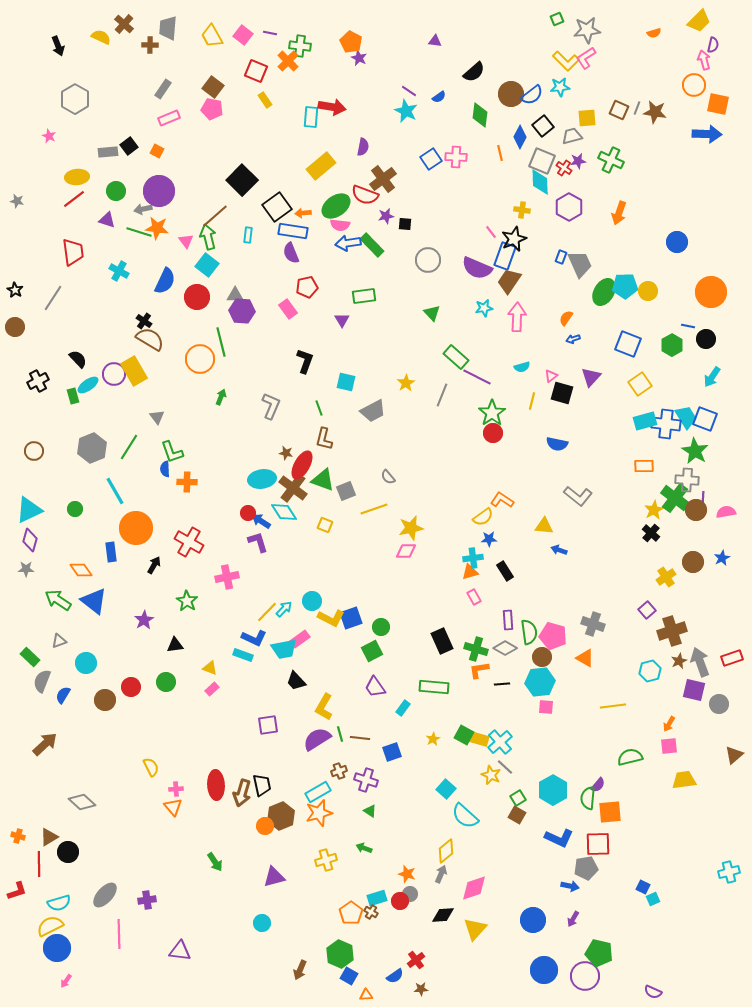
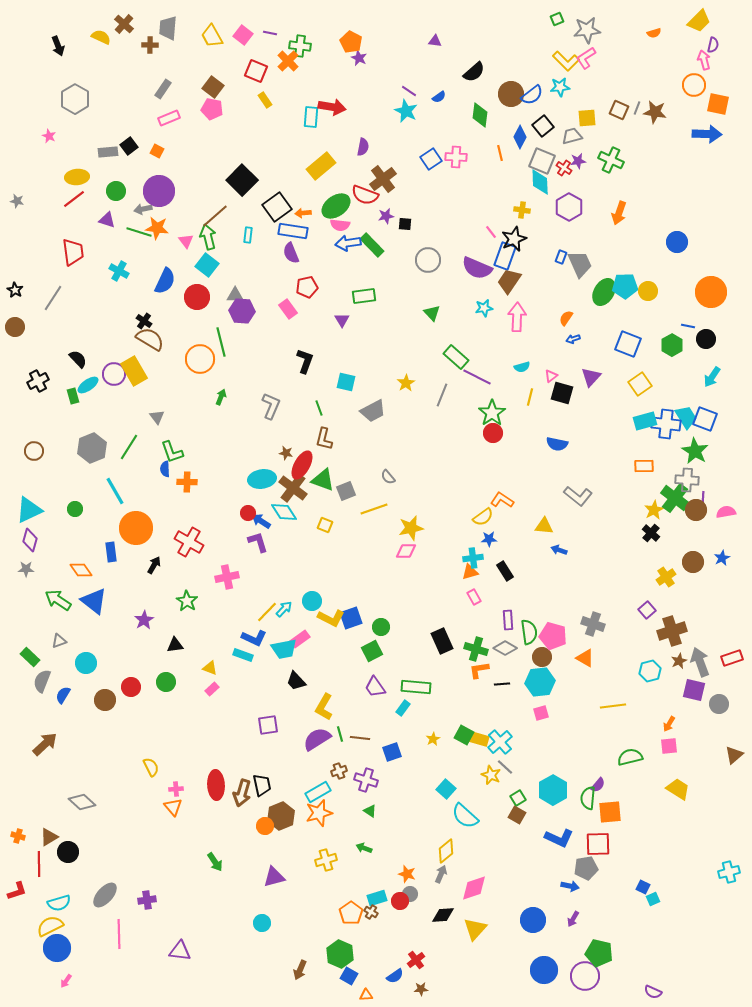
yellow line at (532, 401): moved 2 px left, 4 px up
green rectangle at (434, 687): moved 18 px left
pink square at (546, 707): moved 5 px left, 6 px down; rotated 21 degrees counterclockwise
yellow trapezoid at (684, 780): moved 6 px left, 9 px down; rotated 40 degrees clockwise
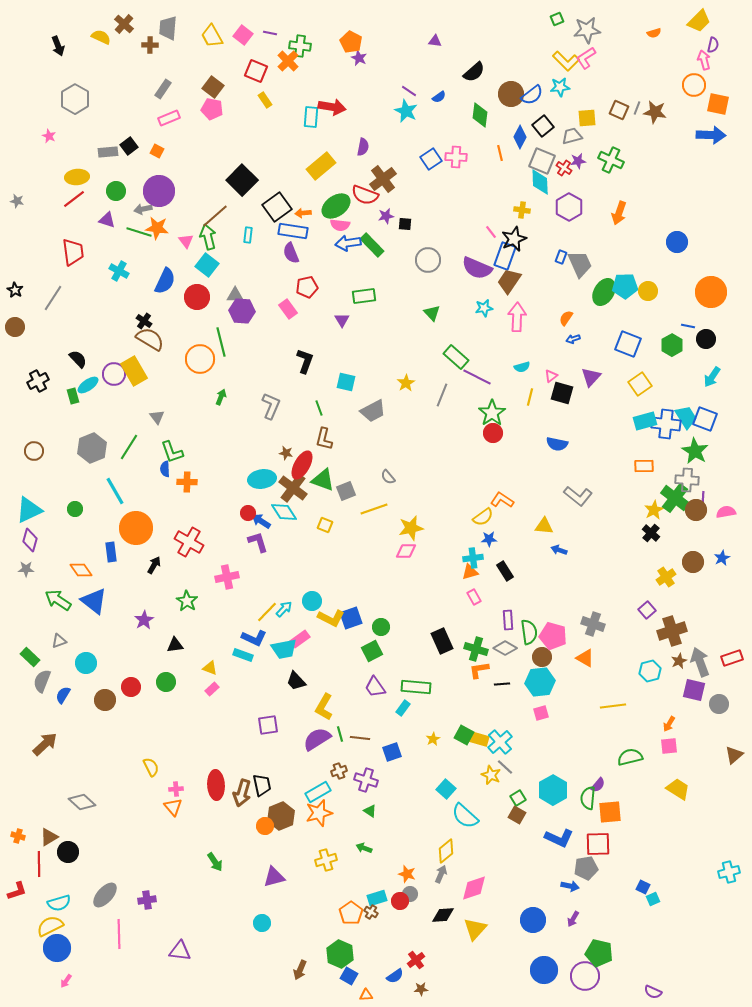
blue arrow at (707, 134): moved 4 px right, 1 px down
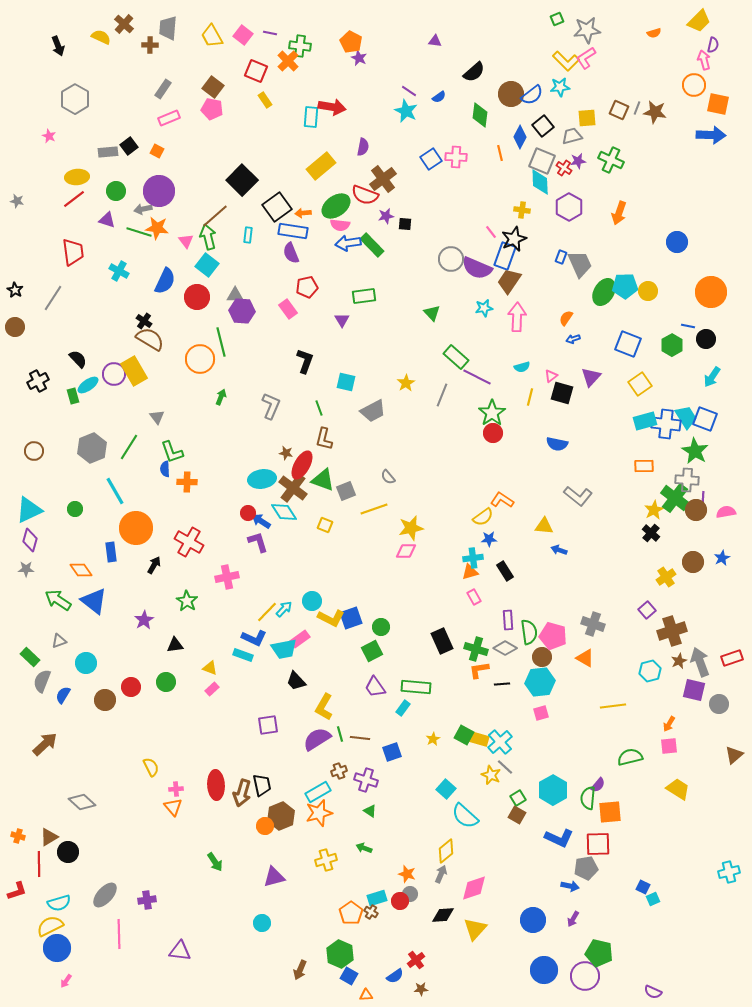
gray circle at (428, 260): moved 23 px right, 1 px up
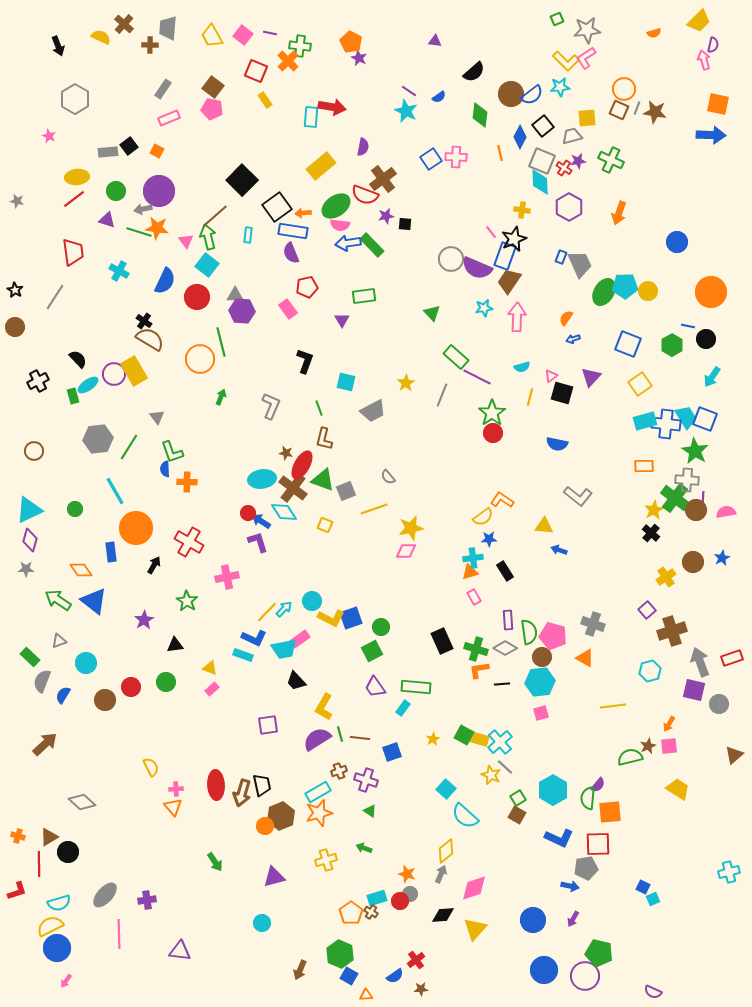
orange circle at (694, 85): moved 70 px left, 4 px down
gray line at (53, 298): moved 2 px right, 1 px up
gray hexagon at (92, 448): moved 6 px right, 9 px up; rotated 16 degrees clockwise
brown star at (679, 661): moved 31 px left, 85 px down
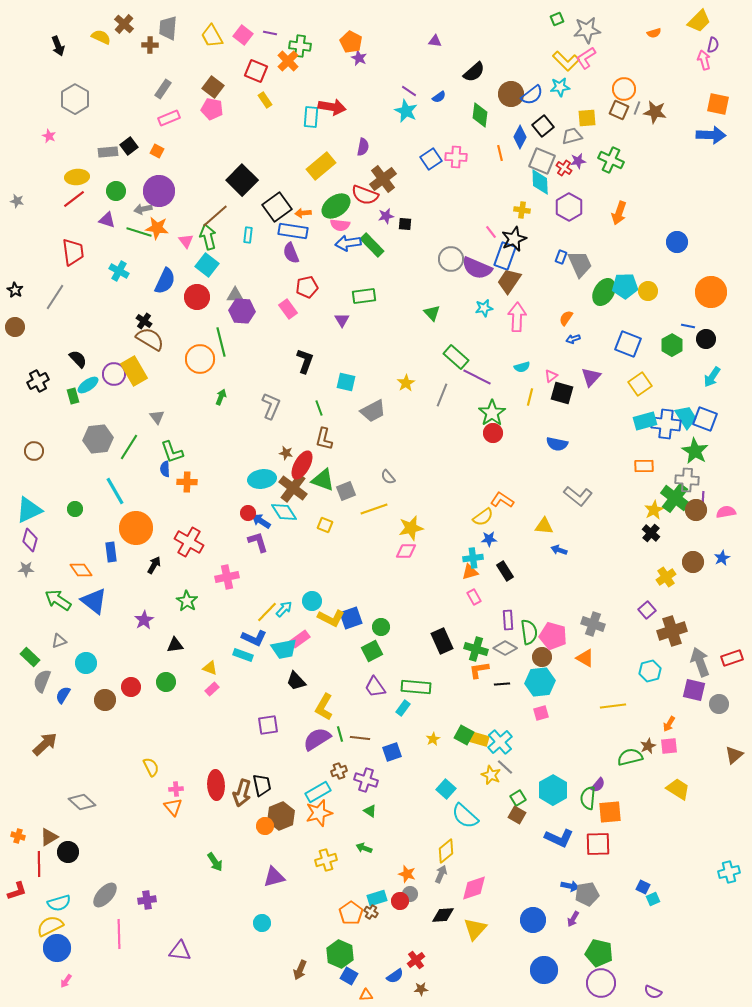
gray pentagon at (586, 868): moved 1 px right, 26 px down
purple circle at (585, 976): moved 16 px right, 7 px down
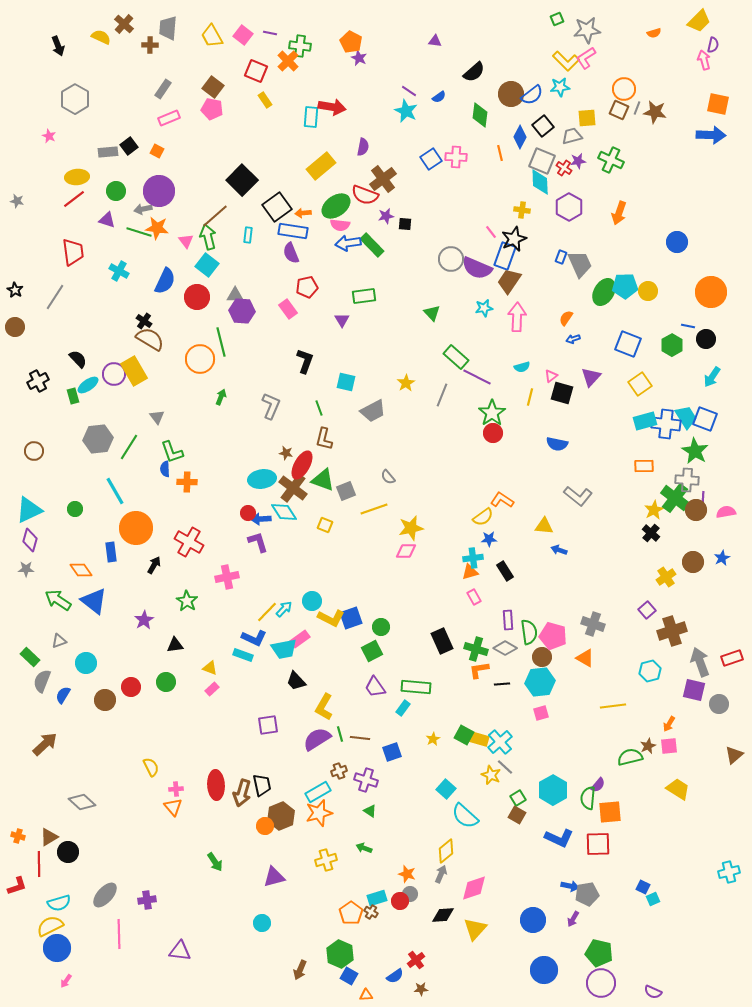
blue arrow at (261, 521): moved 2 px up; rotated 36 degrees counterclockwise
red L-shape at (17, 891): moved 5 px up
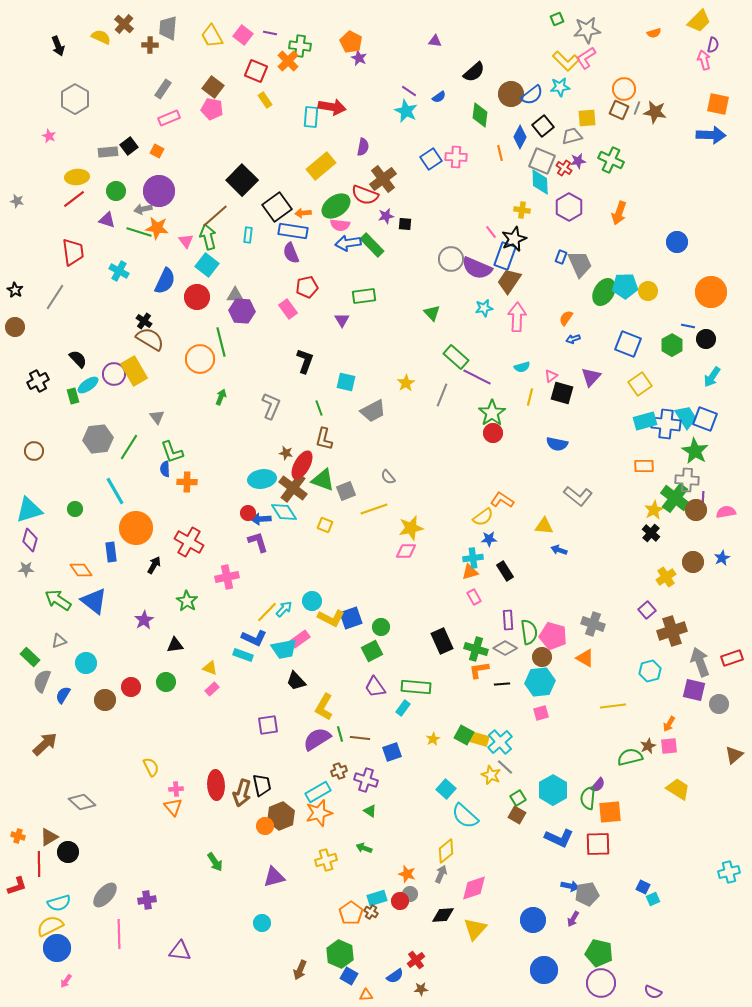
cyan triangle at (29, 510): rotated 8 degrees clockwise
